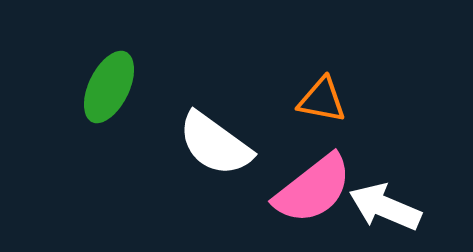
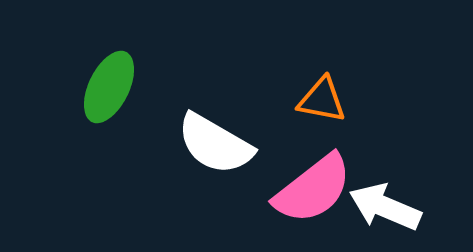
white semicircle: rotated 6 degrees counterclockwise
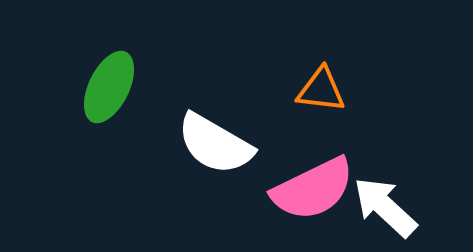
orange triangle: moved 1 px left, 10 px up; rotated 4 degrees counterclockwise
pink semicircle: rotated 12 degrees clockwise
white arrow: rotated 20 degrees clockwise
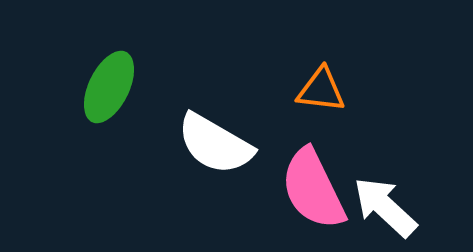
pink semicircle: rotated 90 degrees clockwise
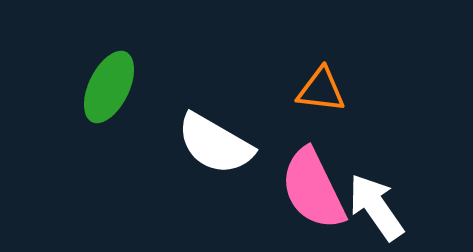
white arrow: moved 9 px left; rotated 12 degrees clockwise
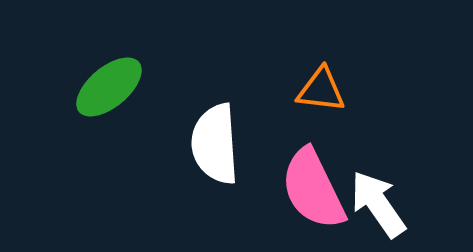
green ellipse: rotated 24 degrees clockwise
white semicircle: rotated 56 degrees clockwise
white arrow: moved 2 px right, 3 px up
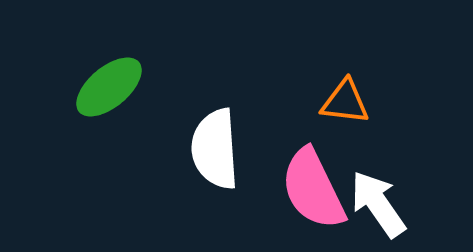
orange triangle: moved 24 px right, 12 px down
white semicircle: moved 5 px down
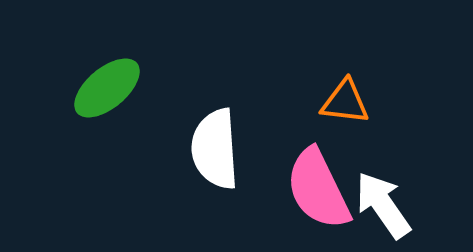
green ellipse: moved 2 px left, 1 px down
pink semicircle: moved 5 px right
white arrow: moved 5 px right, 1 px down
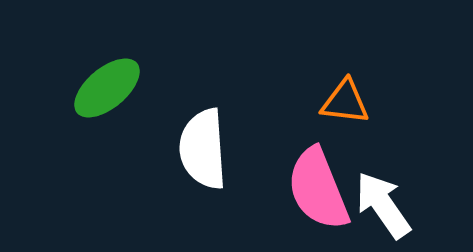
white semicircle: moved 12 px left
pink semicircle: rotated 4 degrees clockwise
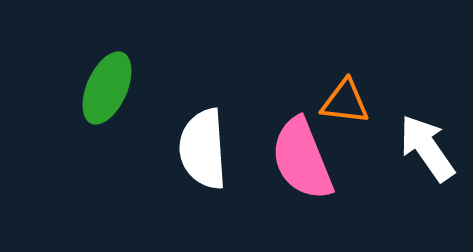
green ellipse: rotated 26 degrees counterclockwise
pink semicircle: moved 16 px left, 30 px up
white arrow: moved 44 px right, 57 px up
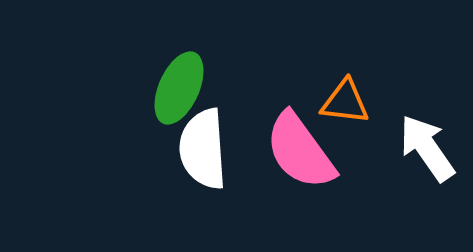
green ellipse: moved 72 px right
pink semicircle: moved 2 px left, 8 px up; rotated 14 degrees counterclockwise
